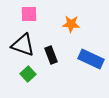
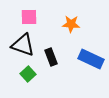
pink square: moved 3 px down
black rectangle: moved 2 px down
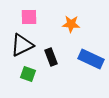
black triangle: moved 1 px left; rotated 45 degrees counterclockwise
green square: rotated 28 degrees counterclockwise
